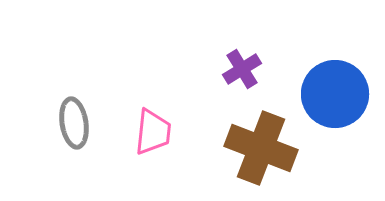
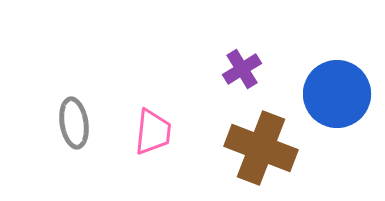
blue circle: moved 2 px right
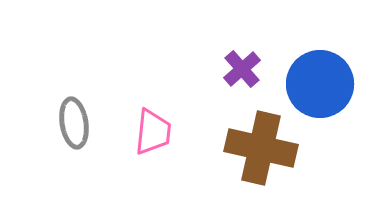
purple cross: rotated 9 degrees counterclockwise
blue circle: moved 17 px left, 10 px up
brown cross: rotated 8 degrees counterclockwise
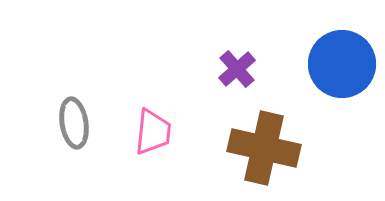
purple cross: moved 5 px left
blue circle: moved 22 px right, 20 px up
brown cross: moved 3 px right
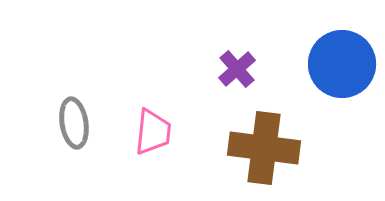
brown cross: rotated 6 degrees counterclockwise
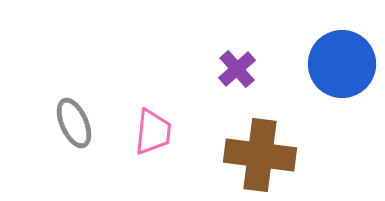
gray ellipse: rotated 15 degrees counterclockwise
brown cross: moved 4 px left, 7 px down
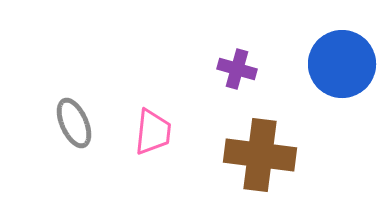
purple cross: rotated 33 degrees counterclockwise
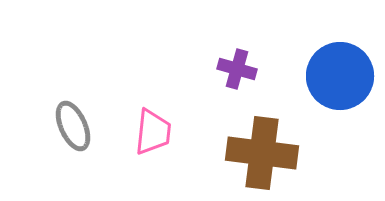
blue circle: moved 2 px left, 12 px down
gray ellipse: moved 1 px left, 3 px down
brown cross: moved 2 px right, 2 px up
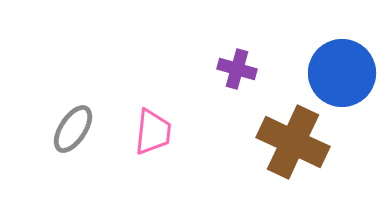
blue circle: moved 2 px right, 3 px up
gray ellipse: moved 3 px down; rotated 57 degrees clockwise
brown cross: moved 31 px right, 11 px up; rotated 18 degrees clockwise
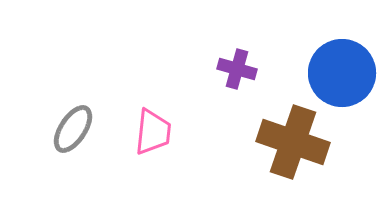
brown cross: rotated 6 degrees counterclockwise
